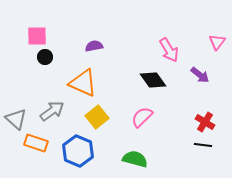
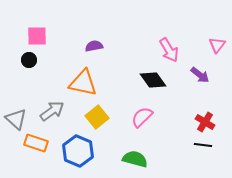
pink triangle: moved 3 px down
black circle: moved 16 px left, 3 px down
orange triangle: rotated 12 degrees counterclockwise
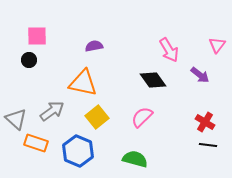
black line: moved 5 px right
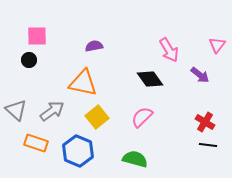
black diamond: moved 3 px left, 1 px up
gray triangle: moved 9 px up
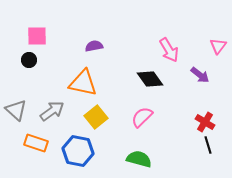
pink triangle: moved 1 px right, 1 px down
yellow square: moved 1 px left
black line: rotated 66 degrees clockwise
blue hexagon: rotated 12 degrees counterclockwise
green semicircle: moved 4 px right
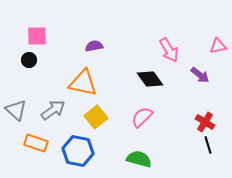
pink triangle: rotated 42 degrees clockwise
gray arrow: moved 1 px right, 1 px up
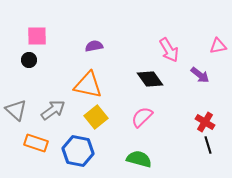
orange triangle: moved 5 px right, 2 px down
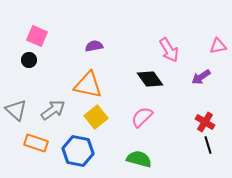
pink square: rotated 25 degrees clockwise
purple arrow: moved 1 px right, 2 px down; rotated 108 degrees clockwise
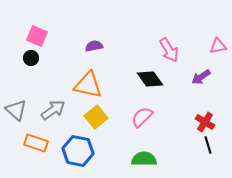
black circle: moved 2 px right, 2 px up
green semicircle: moved 5 px right; rotated 15 degrees counterclockwise
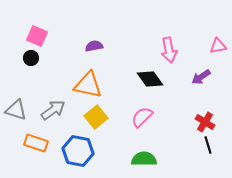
pink arrow: rotated 20 degrees clockwise
gray triangle: rotated 25 degrees counterclockwise
